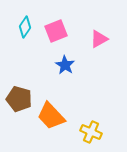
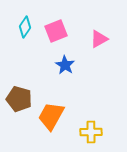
orange trapezoid: rotated 72 degrees clockwise
yellow cross: rotated 25 degrees counterclockwise
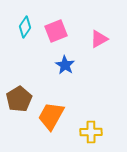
brown pentagon: rotated 25 degrees clockwise
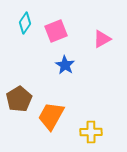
cyan diamond: moved 4 px up
pink triangle: moved 3 px right
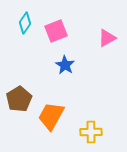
pink triangle: moved 5 px right, 1 px up
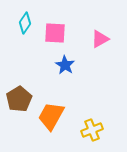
pink square: moved 1 px left, 2 px down; rotated 25 degrees clockwise
pink triangle: moved 7 px left, 1 px down
yellow cross: moved 1 px right, 2 px up; rotated 20 degrees counterclockwise
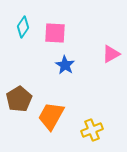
cyan diamond: moved 2 px left, 4 px down
pink triangle: moved 11 px right, 15 px down
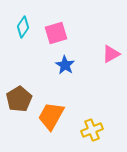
pink square: moved 1 px right; rotated 20 degrees counterclockwise
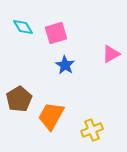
cyan diamond: rotated 65 degrees counterclockwise
